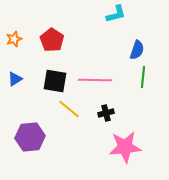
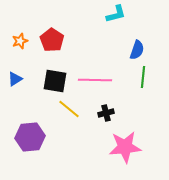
orange star: moved 6 px right, 2 px down
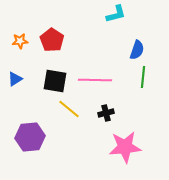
orange star: rotated 14 degrees clockwise
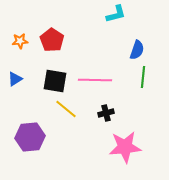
yellow line: moved 3 px left
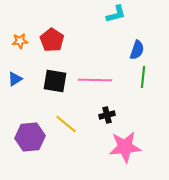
yellow line: moved 15 px down
black cross: moved 1 px right, 2 px down
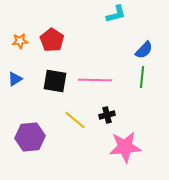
blue semicircle: moved 7 px right; rotated 24 degrees clockwise
green line: moved 1 px left
yellow line: moved 9 px right, 4 px up
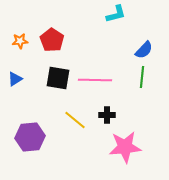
black square: moved 3 px right, 3 px up
black cross: rotated 14 degrees clockwise
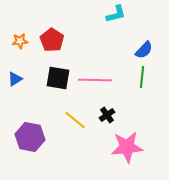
black cross: rotated 35 degrees counterclockwise
purple hexagon: rotated 16 degrees clockwise
pink star: moved 2 px right
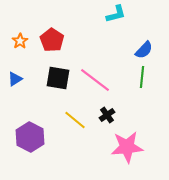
orange star: rotated 28 degrees counterclockwise
pink line: rotated 36 degrees clockwise
purple hexagon: rotated 16 degrees clockwise
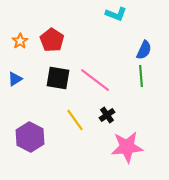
cyan L-shape: rotated 35 degrees clockwise
blue semicircle: rotated 18 degrees counterclockwise
green line: moved 1 px left, 1 px up; rotated 10 degrees counterclockwise
yellow line: rotated 15 degrees clockwise
